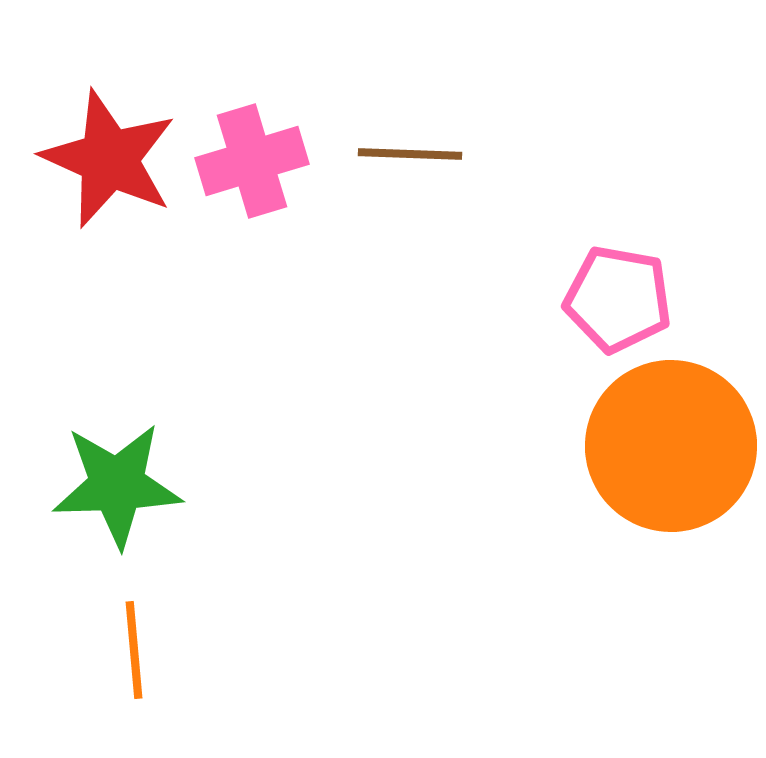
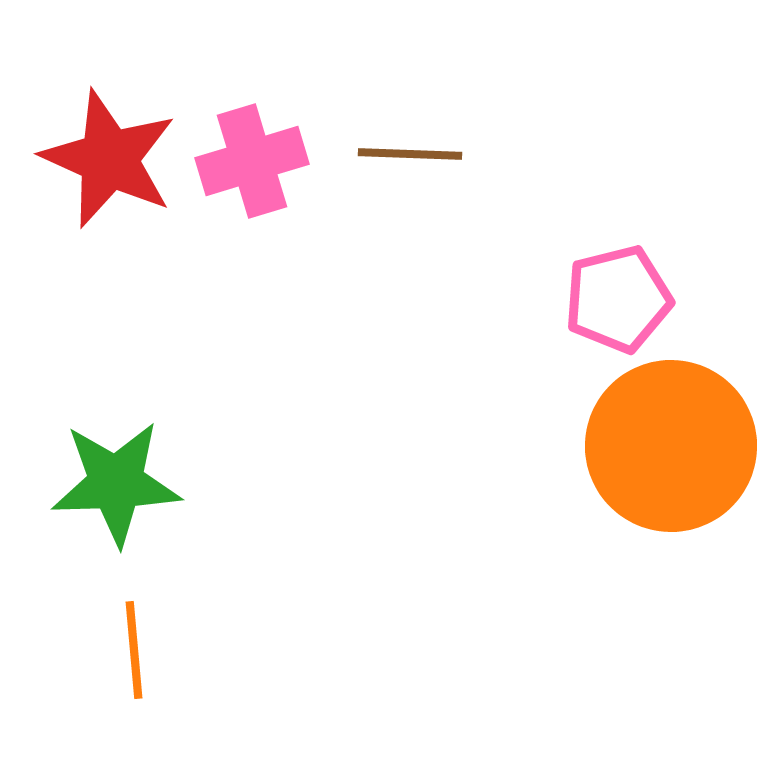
pink pentagon: rotated 24 degrees counterclockwise
green star: moved 1 px left, 2 px up
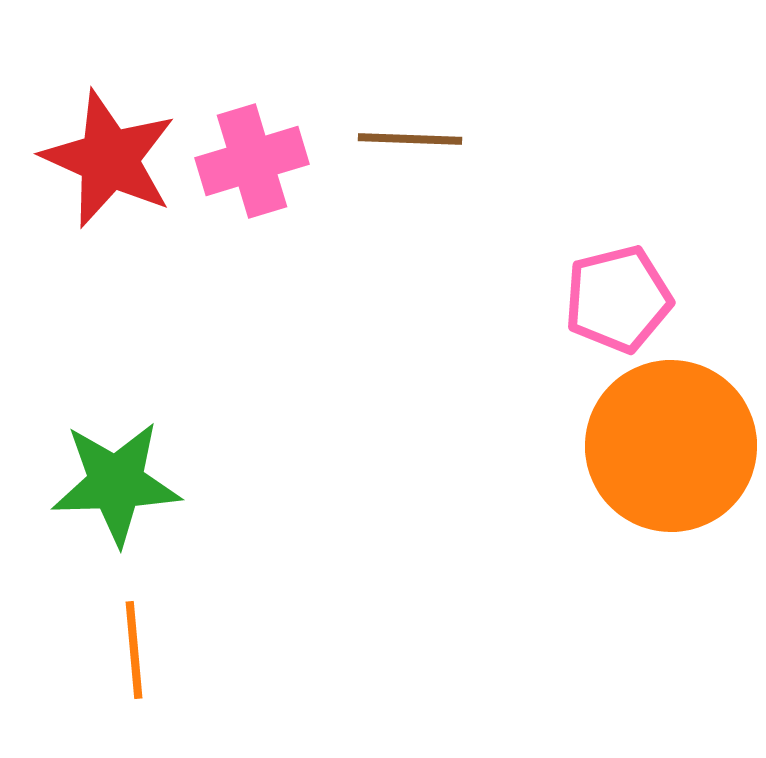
brown line: moved 15 px up
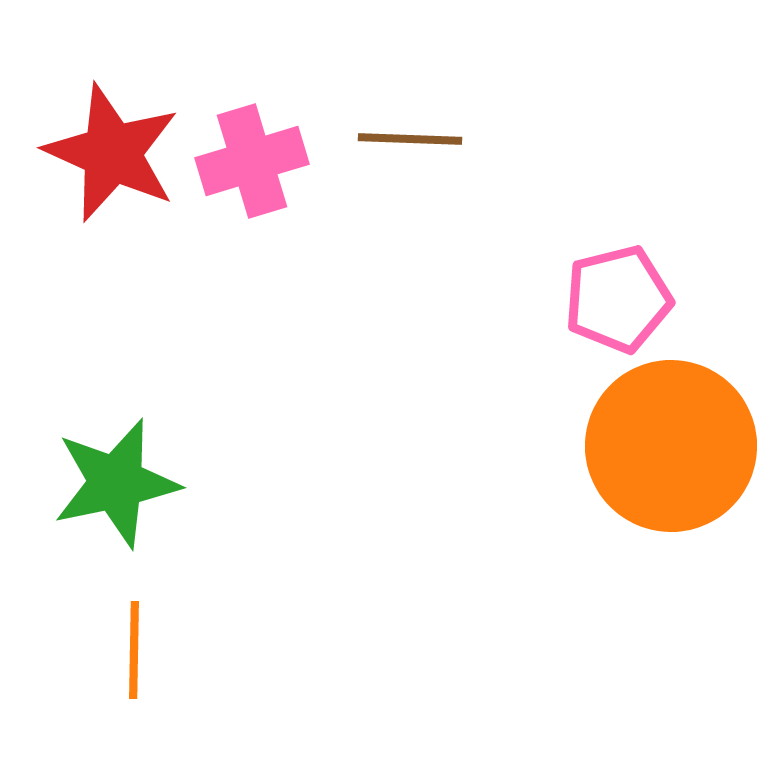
red star: moved 3 px right, 6 px up
green star: rotated 10 degrees counterclockwise
orange line: rotated 6 degrees clockwise
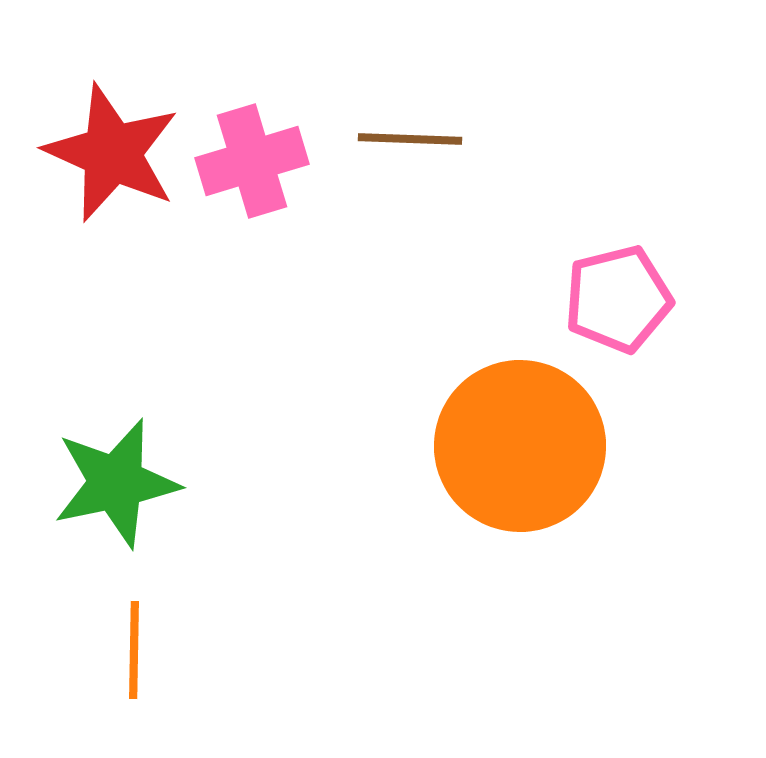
orange circle: moved 151 px left
